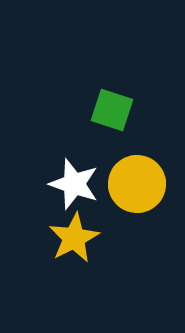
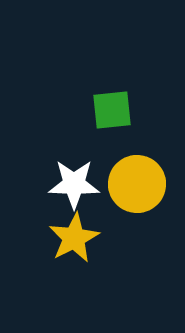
green square: rotated 24 degrees counterclockwise
white star: rotated 18 degrees counterclockwise
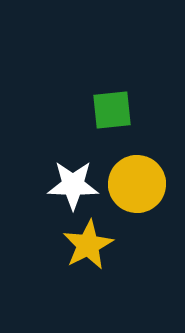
white star: moved 1 px left, 1 px down
yellow star: moved 14 px right, 7 px down
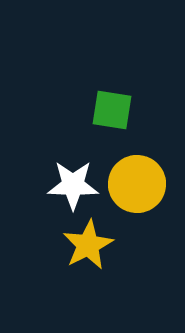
green square: rotated 15 degrees clockwise
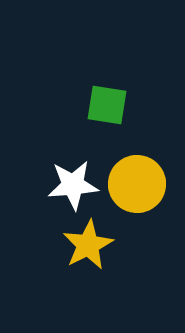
green square: moved 5 px left, 5 px up
white star: rotated 6 degrees counterclockwise
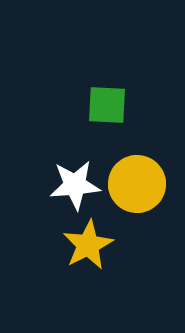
green square: rotated 6 degrees counterclockwise
white star: moved 2 px right
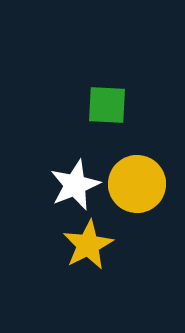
white star: rotated 18 degrees counterclockwise
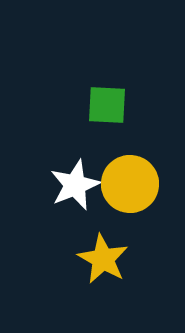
yellow circle: moved 7 px left
yellow star: moved 15 px right, 14 px down; rotated 15 degrees counterclockwise
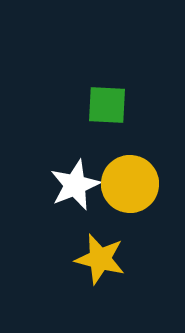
yellow star: moved 3 px left; rotated 15 degrees counterclockwise
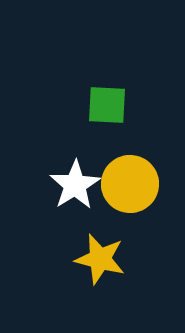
white star: rotated 9 degrees counterclockwise
